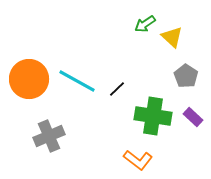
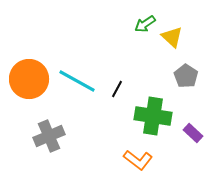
black line: rotated 18 degrees counterclockwise
purple rectangle: moved 16 px down
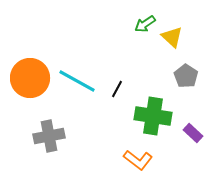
orange circle: moved 1 px right, 1 px up
gray cross: rotated 12 degrees clockwise
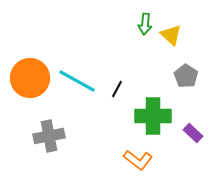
green arrow: rotated 50 degrees counterclockwise
yellow triangle: moved 1 px left, 2 px up
green cross: rotated 9 degrees counterclockwise
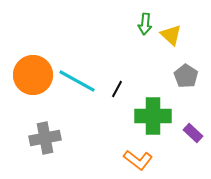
orange circle: moved 3 px right, 3 px up
gray cross: moved 4 px left, 2 px down
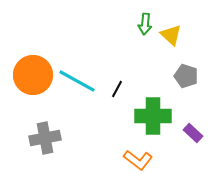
gray pentagon: rotated 15 degrees counterclockwise
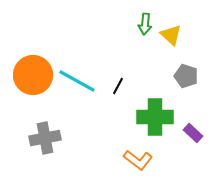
black line: moved 1 px right, 3 px up
green cross: moved 2 px right, 1 px down
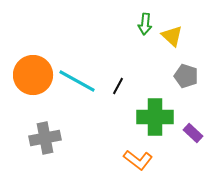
yellow triangle: moved 1 px right, 1 px down
